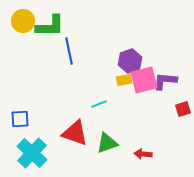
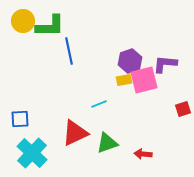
purple L-shape: moved 17 px up
red triangle: rotated 44 degrees counterclockwise
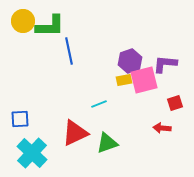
red square: moved 8 px left, 6 px up
red arrow: moved 19 px right, 26 px up
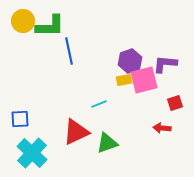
red triangle: moved 1 px right, 1 px up
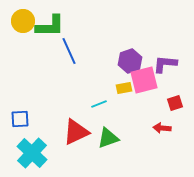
blue line: rotated 12 degrees counterclockwise
yellow rectangle: moved 8 px down
green triangle: moved 1 px right, 5 px up
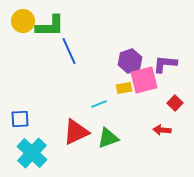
red square: rotated 28 degrees counterclockwise
red arrow: moved 2 px down
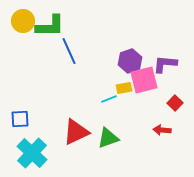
cyan line: moved 10 px right, 5 px up
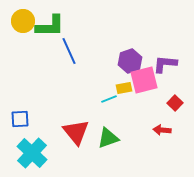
red triangle: rotated 44 degrees counterclockwise
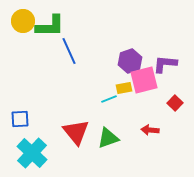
red arrow: moved 12 px left
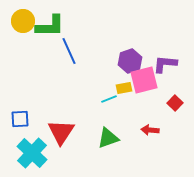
red triangle: moved 15 px left; rotated 12 degrees clockwise
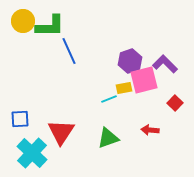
purple L-shape: rotated 40 degrees clockwise
